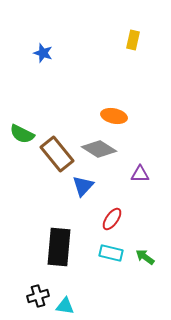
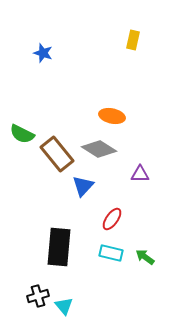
orange ellipse: moved 2 px left
cyan triangle: moved 1 px left; rotated 42 degrees clockwise
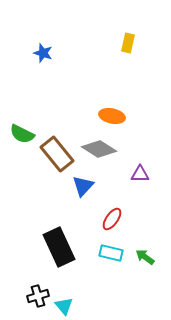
yellow rectangle: moved 5 px left, 3 px down
black rectangle: rotated 30 degrees counterclockwise
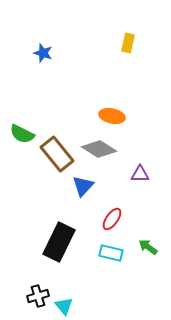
black rectangle: moved 5 px up; rotated 51 degrees clockwise
green arrow: moved 3 px right, 10 px up
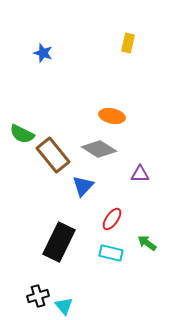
brown rectangle: moved 4 px left, 1 px down
green arrow: moved 1 px left, 4 px up
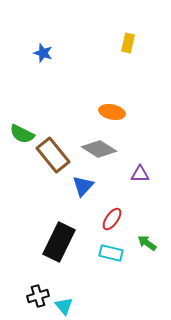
orange ellipse: moved 4 px up
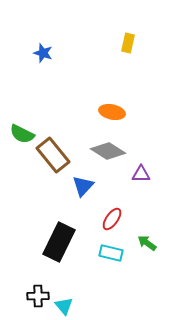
gray diamond: moved 9 px right, 2 px down
purple triangle: moved 1 px right
black cross: rotated 15 degrees clockwise
